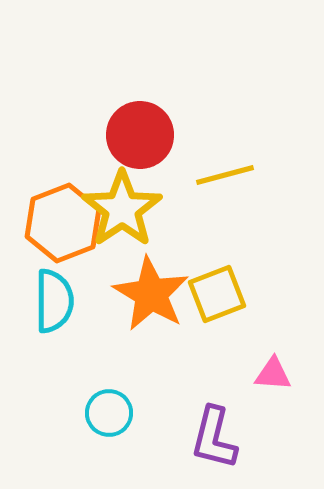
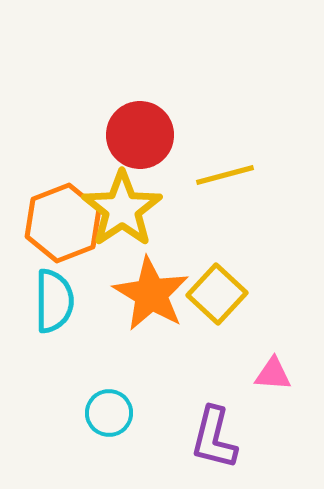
yellow square: rotated 26 degrees counterclockwise
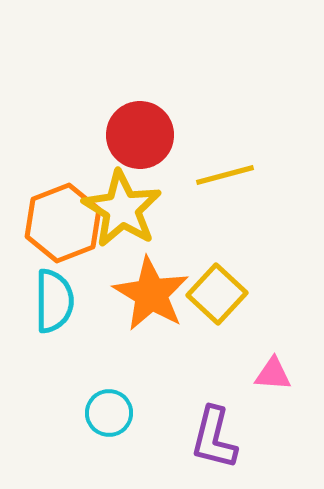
yellow star: rotated 6 degrees counterclockwise
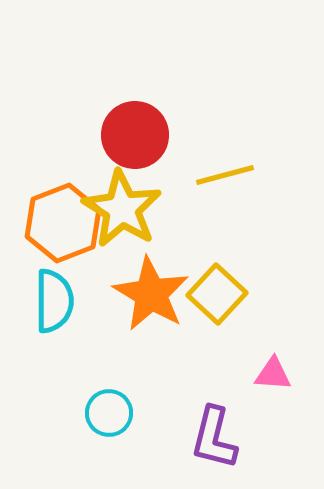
red circle: moved 5 px left
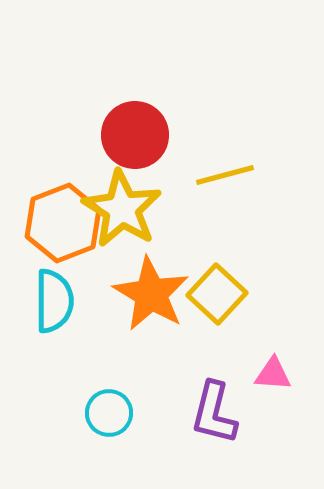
purple L-shape: moved 25 px up
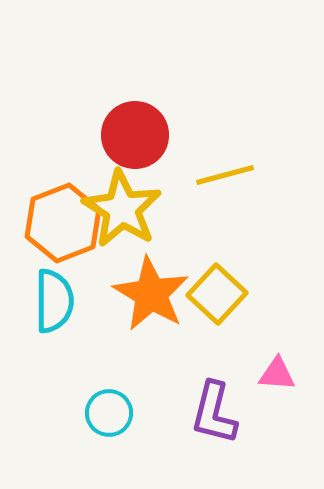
pink triangle: moved 4 px right
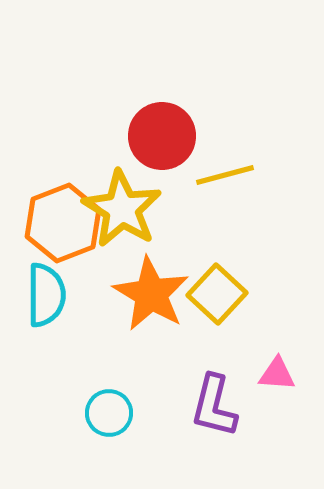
red circle: moved 27 px right, 1 px down
cyan semicircle: moved 8 px left, 6 px up
purple L-shape: moved 7 px up
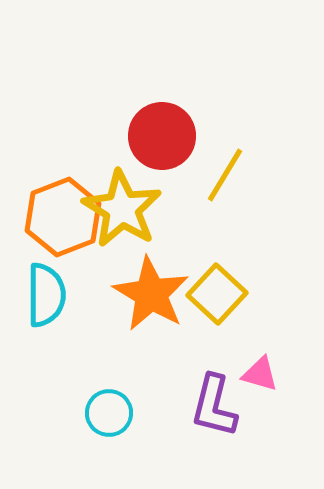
yellow line: rotated 44 degrees counterclockwise
orange hexagon: moved 6 px up
pink triangle: moved 17 px left; rotated 12 degrees clockwise
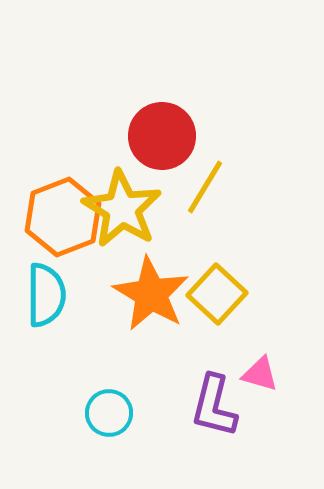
yellow line: moved 20 px left, 12 px down
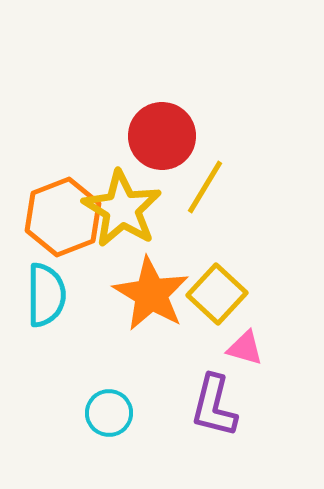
pink triangle: moved 15 px left, 26 px up
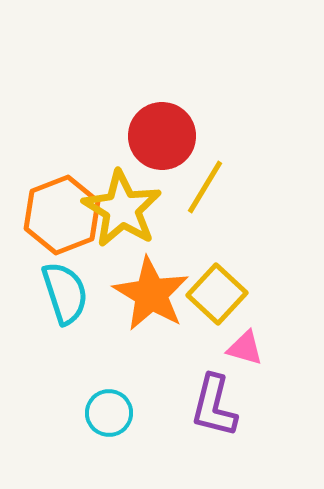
orange hexagon: moved 1 px left, 2 px up
cyan semicircle: moved 19 px right, 2 px up; rotated 18 degrees counterclockwise
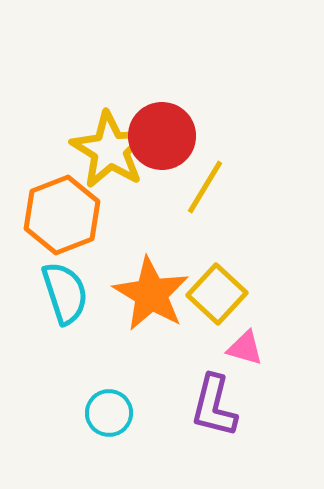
yellow star: moved 12 px left, 59 px up
